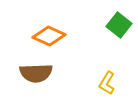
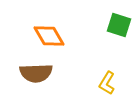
green square: rotated 20 degrees counterclockwise
orange diamond: rotated 36 degrees clockwise
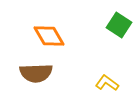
green square: rotated 15 degrees clockwise
yellow L-shape: rotated 95 degrees clockwise
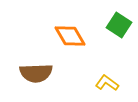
orange diamond: moved 21 px right
